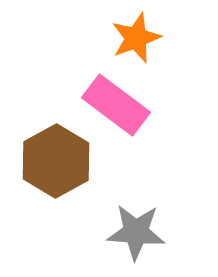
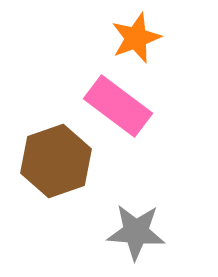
pink rectangle: moved 2 px right, 1 px down
brown hexagon: rotated 10 degrees clockwise
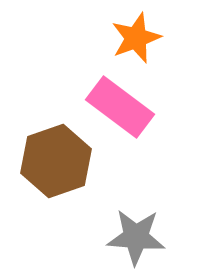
pink rectangle: moved 2 px right, 1 px down
gray star: moved 5 px down
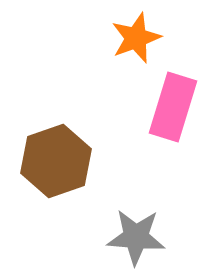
pink rectangle: moved 53 px right; rotated 70 degrees clockwise
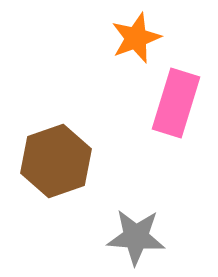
pink rectangle: moved 3 px right, 4 px up
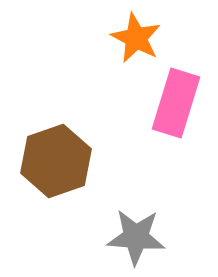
orange star: rotated 24 degrees counterclockwise
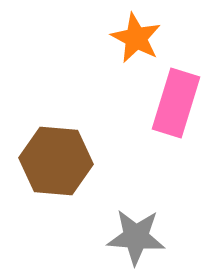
brown hexagon: rotated 24 degrees clockwise
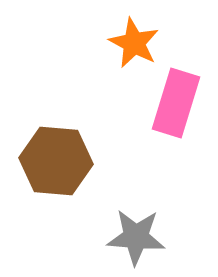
orange star: moved 2 px left, 5 px down
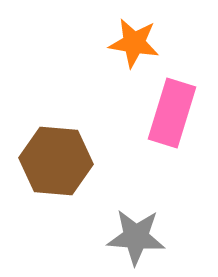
orange star: rotated 18 degrees counterclockwise
pink rectangle: moved 4 px left, 10 px down
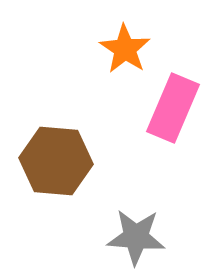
orange star: moved 9 px left, 6 px down; rotated 24 degrees clockwise
pink rectangle: moved 1 px right, 5 px up; rotated 6 degrees clockwise
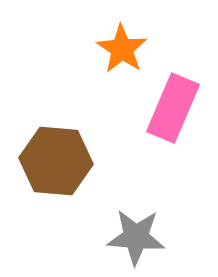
orange star: moved 3 px left
